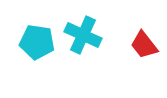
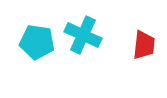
red trapezoid: rotated 136 degrees counterclockwise
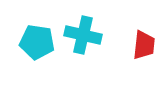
cyan cross: rotated 12 degrees counterclockwise
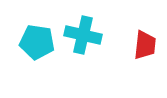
red trapezoid: moved 1 px right
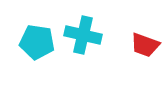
red trapezoid: rotated 104 degrees clockwise
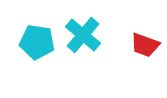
cyan cross: rotated 27 degrees clockwise
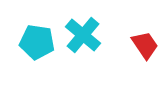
red trapezoid: rotated 144 degrees counterclockwise
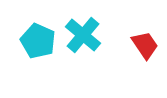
cyan pentagon: moved 1 px right, 1 px up; rotated 16 degrees clockwise
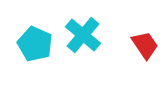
cyan pentagon: moved 3 px left, 3 px down
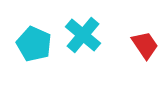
cyan pentagon: moved 1 px left
